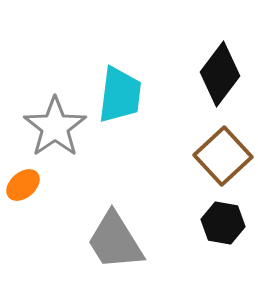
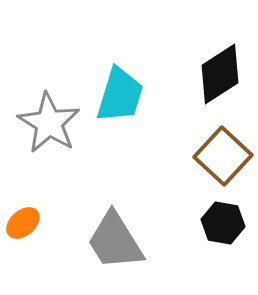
black diamond: rotated 20 degrees clockwise
cyan trapezoid: rotated 10 degrees clockwise
gray star: moved 6 px left, 4 px up; rotated 6 degrees counterclockwise
brown square: rotated 4 degrees counterclockwise
orange ellipse: moved 38 px down
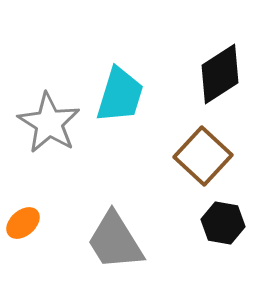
brown square: moved 20 px left
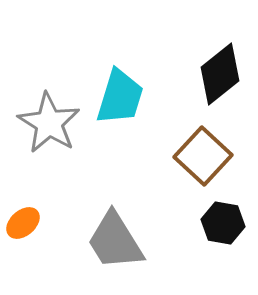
black diamond: rotated 6 degrees counterclockwise
cyan trapezoid: moved 2 px down
